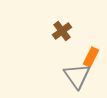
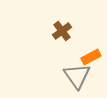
orange rectangle: rotated 36 degrees clockwise
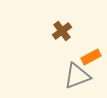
gray triangle: rotated 44 degrees clockwise
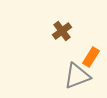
orange rectangle: rotated 30 degrees counterclockwise
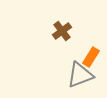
gray triangle: moved 3 px right, 1 px up
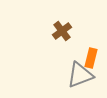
orange rectangle: moved 1 px down; rotated 18 degrees counterclockwise
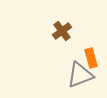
orange rectangle: rotated 30 degrees counterclockwise
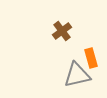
gray triangle: moved 3 px left; rotated 8 degrees clockwise
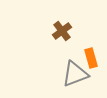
gray triangle: moved 2 px left, 1 px up; rotated 8 degrees counterclockwise
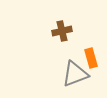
brown cross: rotated 24 degrees clockwise
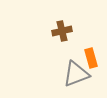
gray triangle: moved 1 px right
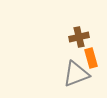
brown cross: moved 17 px right, 6 px down
